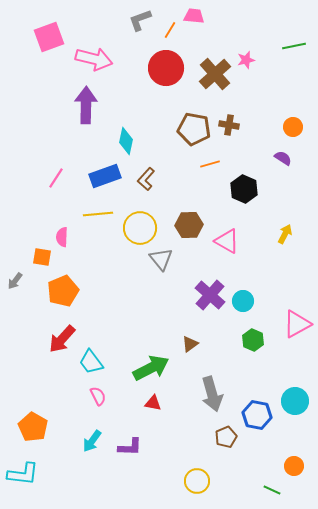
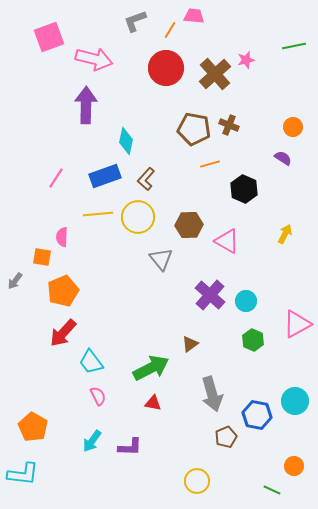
gray L-shape at (140, 20): moved 5 px left, 1 px down
brown cross at (229, 125): rotated 12 degrees clockwise
yellow circle at (140, 228): moved 2 px left, 11 px up
cyan circle at (243, 301): moved 3 px right
red arrow at (62, 339): moved 1 px right, 6 px up
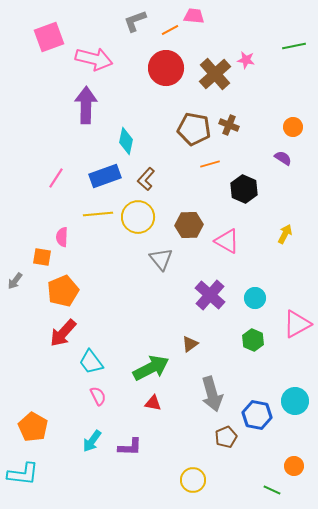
orange line at (170, 30): rotated 30 degrees clockwise
pink star at (246, 60): rotated 24 degrees clockwise
cyan circle at (246, 301): moved 9 px right, 3 px up
yellow circle at (197, 481): moved 4 px left, 1 px up
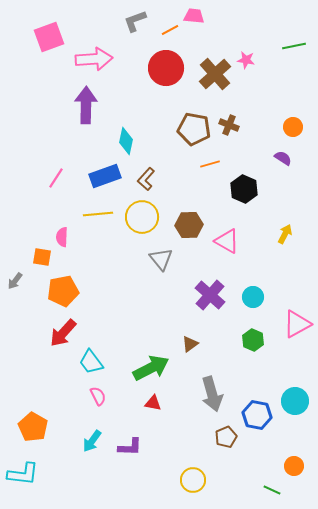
pink arrow at (94, 59): rotated 18 degrees counterclockwise
yellow circle at (138, 217): moved 4 px right
orange pentagon at (63, 291): rotated 12 degrees clockwise
cyan circle at (255, 298): moved 2 px left, 1 px up
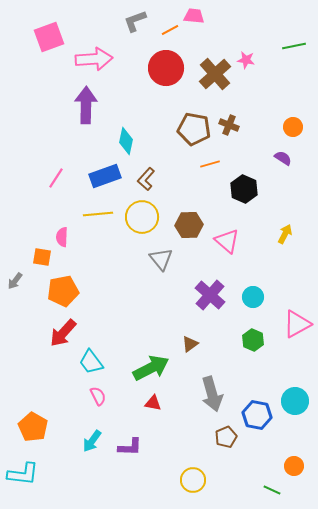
pink triangle at (227, 241): rotated 12 degrees clockwise
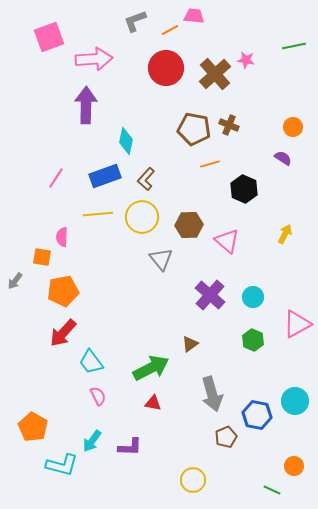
cyan L-shape at (23, 474): moved 39 px right, 9 px up; rotated 8 degrees clockwise
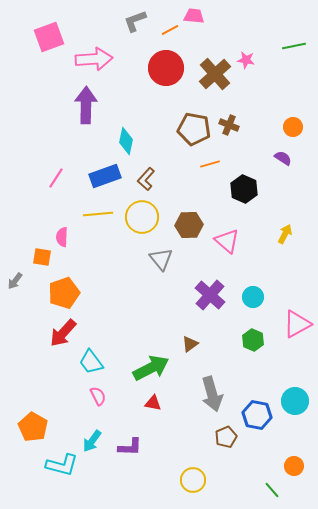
orange pentagon at (63, 291): moved 1 px right, 2 px down; rotated 8 degrees counterclockwise
green line at (272, 490): rotated 24 degrees clockwise
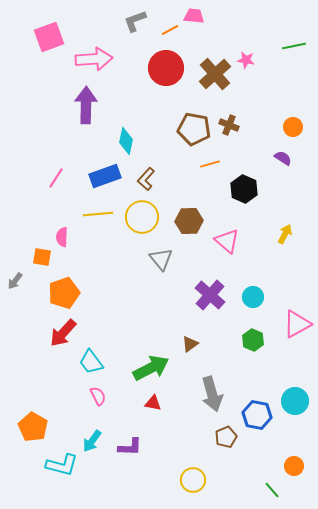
brown hexagon at (189, 225): moved 4 px up
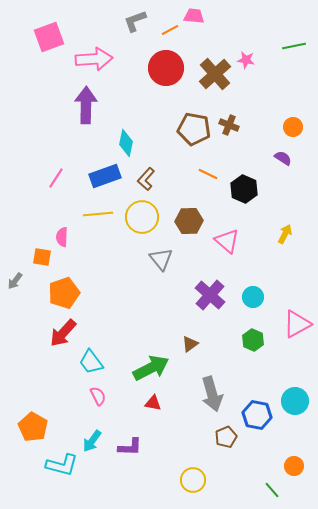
cyan diamond at (126, 141): moved 2 px down
orange line at (210, 164): moved 2 px left, 10 px down; rotated 42 degrees clockwise
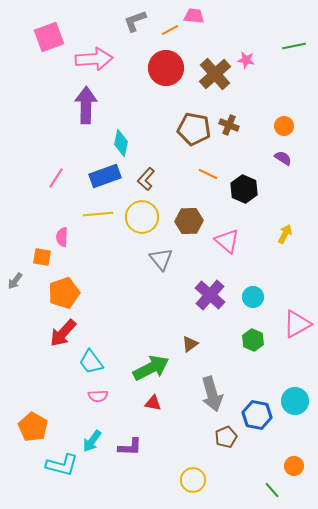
orange circle at (293, 127): moved 9 px left, 1 px up
cyan diamond at (126, 143): moved 5 px left
pink semicircle at (98, 396): rotated 114 degrees clockwise
